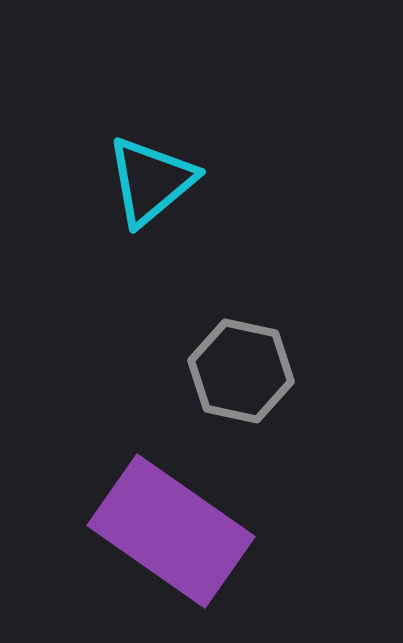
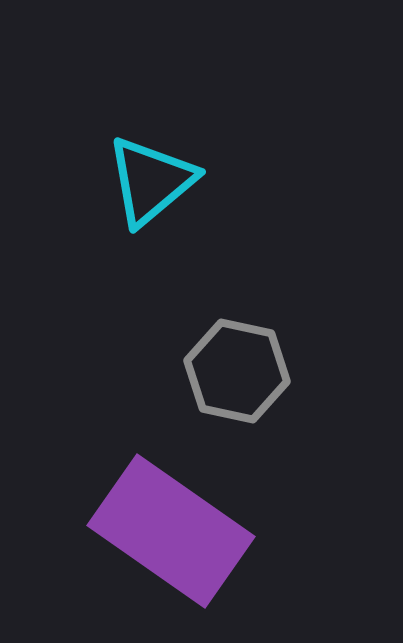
gray hexagon: moved 4 px left
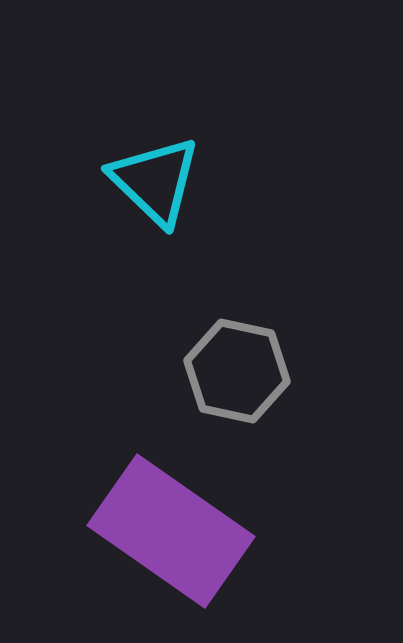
cyan triangle: moved 4 px right; rotated 36 degrees counterclockwise
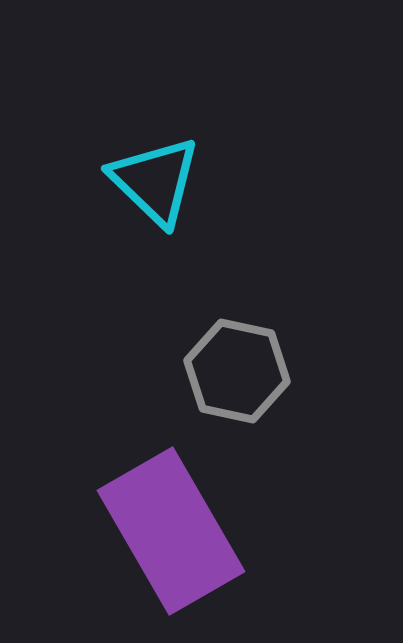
purple rectangle: rotated 25 degrees clockwise
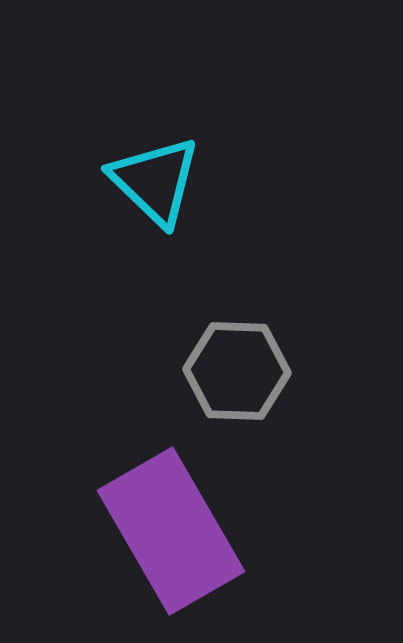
gray hexagon: rotated 10 degrees counterclockwise
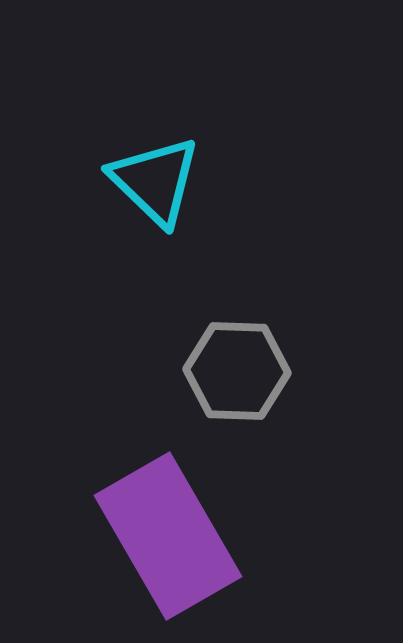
purple rectangle: moved 3 px left, 5 px down
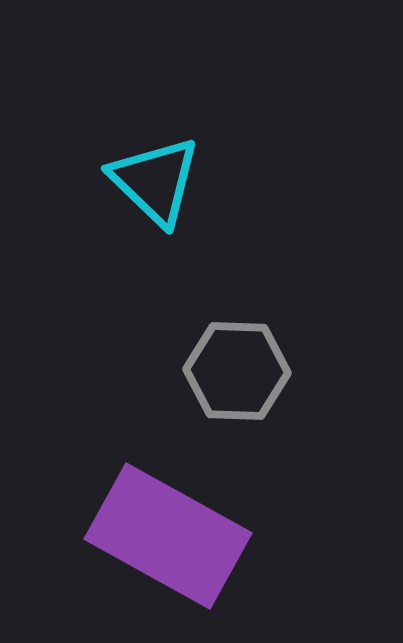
purple rectangle: rotated 31 degrees counterclockwise
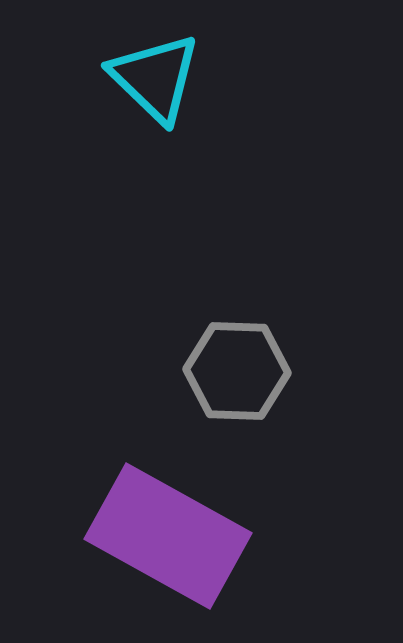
cyan triangle: moved 103 px up
